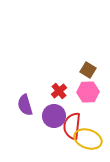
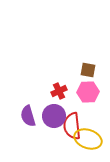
brown square: rotated 21 degrees counterclockwise
red cross: rotated 14 degrees clockwise
purple semicircle: moved 3 px right, 11 px down
red semicircle: rotated 12 degrees counterclockwise
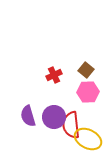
brown square: moved 2 px left; rotated 28 degrees clockwise
red cross: moved 5 px left, 16 px up
purple circle: moved 1 px down
red semicircle: moved 1 px left, 1 px up
yellow ellipse: rotated 8 degrees clockwise
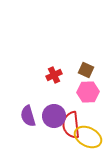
brown square: rotated 14 degrees counterclockwise
purple circle: moved 1 px up
yellow ellipse: moved 2 px up
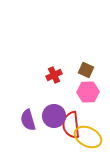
purple semicircle: moved 4 px down
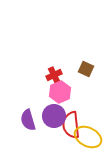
brown square: moved 1 px up
pink hexagon: moved 28 px left; rotated 20 degrees counterclockwise
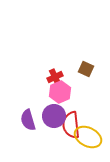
red cross: moved 1 px right, 2 px down
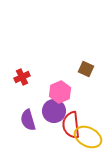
red cross: moved 33 px left
purple circle: moved 5 px up
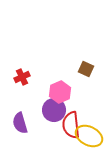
purple circle: moved 1 px up
purple semicircle: moved 8 px left, 3 px down
yellow ellipse: moved 1 px right, 1 px up
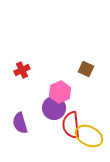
red cross: moved 7 px up
purple circle: moved 2 px up
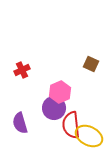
brown square: moved 5 px right, 5 px up
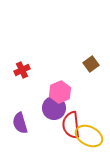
brown square: rotated 28 degrees clockwise
